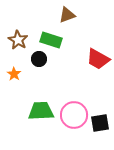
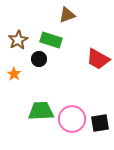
brown star: rotated 12 degrees clockwise
pink circle: moved 2 px left, 4 px down
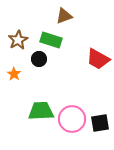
brown triangle: moved 3 px left, 1 px down
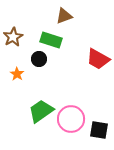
brown star: moved 5 px left, 3 px up
orange star: moved 3 px right
green trapezoid: rotated 32 degrees counterclockwise
pink circle: moved 1 px left
black square: moved 1 px left, 7 px down; rotated 18 degrees clockwise
